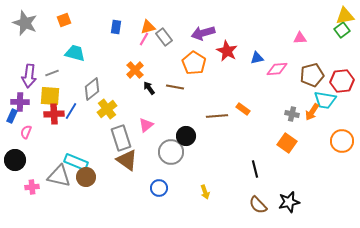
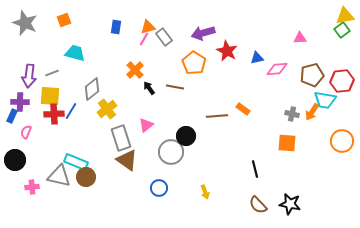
orange square at (287, 143): rotated 30 degrees counterclockwise
black star at (289, 202): moved 1 px right, 2 px down; rotated 25 degrees clockwise
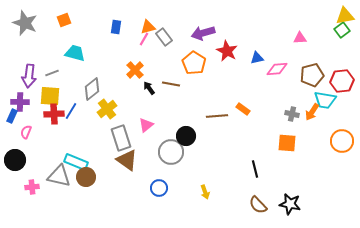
brown line at (175, 87): moved 4 px left, 3 px up
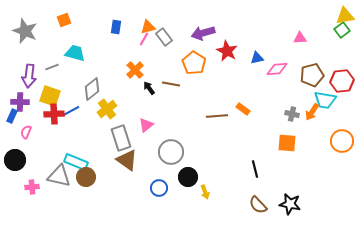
gray star at (25, 23): moved 8 px down
gray line at (52, 73): moved 6 px up
yellow square at (50, 96): rotated 15 degrees clockwise
blue line at (71, 111): rotated 30 degrees clockwise
black circle at (186, 136): moved 2 px right, 41 px down
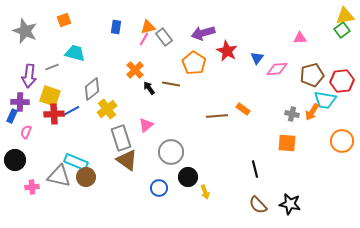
blue triangle at (257, 58): rotated 40 degrees counterclockwise
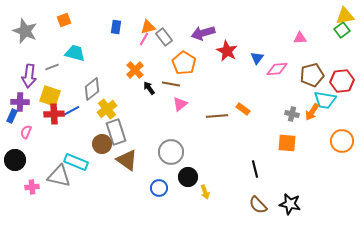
orange pentagon at (194, 63): moved 10 px left
pink triangle at (146, 125): moved 34 px right, 21 px up
gray rectangle at (121, 138): moved 5 px left, 6 px up
brown circle at (86, 177): moved 16 px right, 33 px up
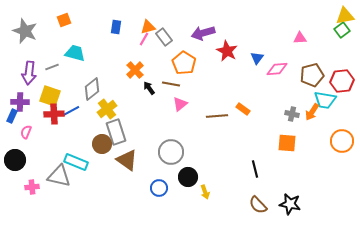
purple arrow at (29, 76): moved 3 px up
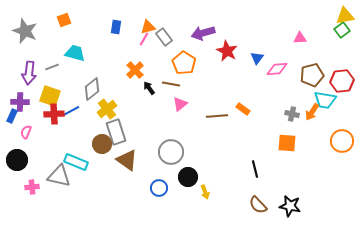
black circle at (15, 160): moved 2 px right
black star at (290, 204): moved 2 px down
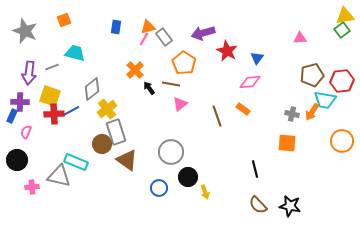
pink diamond at (277, 69): moved 27 px left, 13 px down
brown line at (217, 116): rotated 75 degrees clockwise
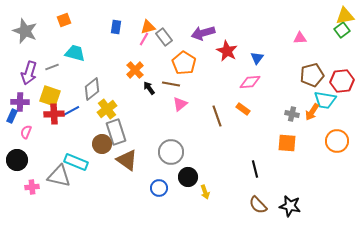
purple arrow at (29, 73): rotated 10 degrees clockwise
orange circle at (342, 141): moved 5 px left
